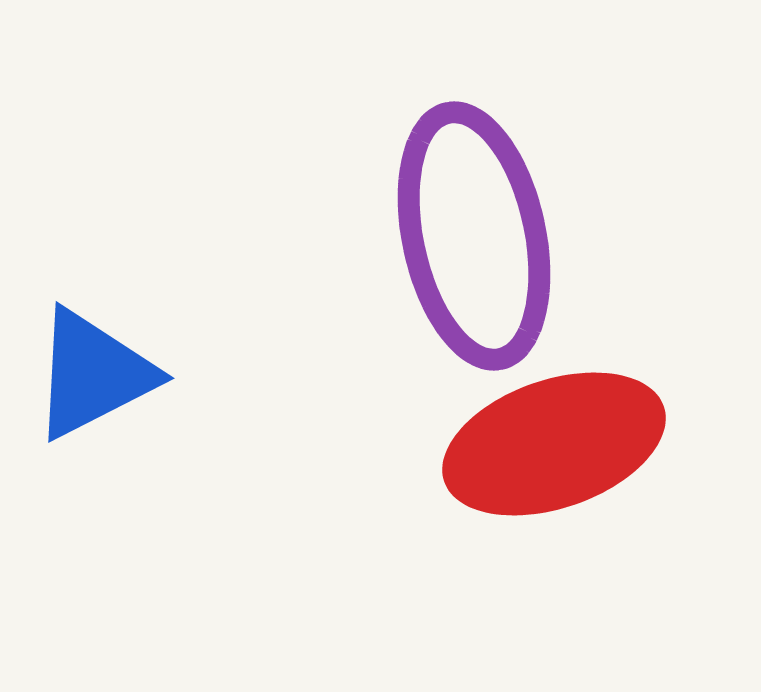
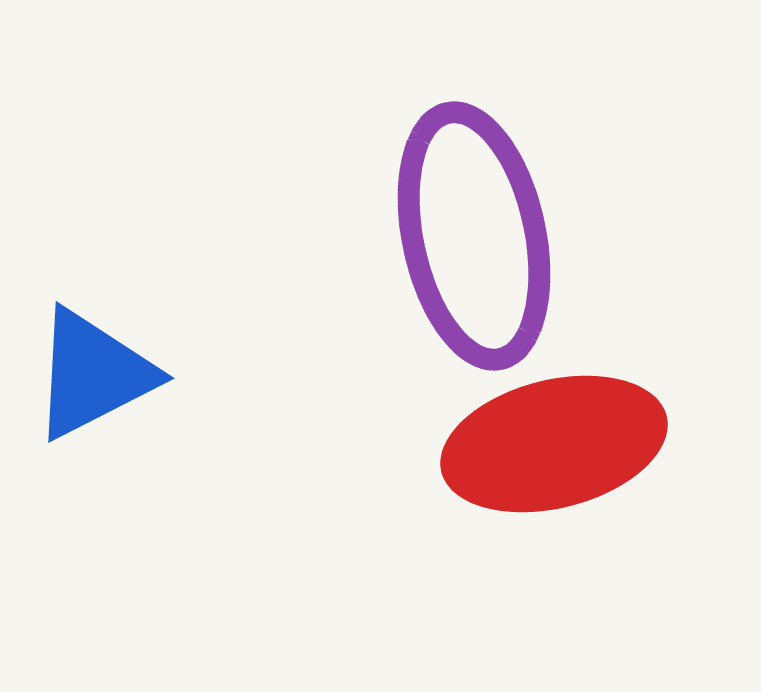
red ellipse: rotated 5 degrees clockwise
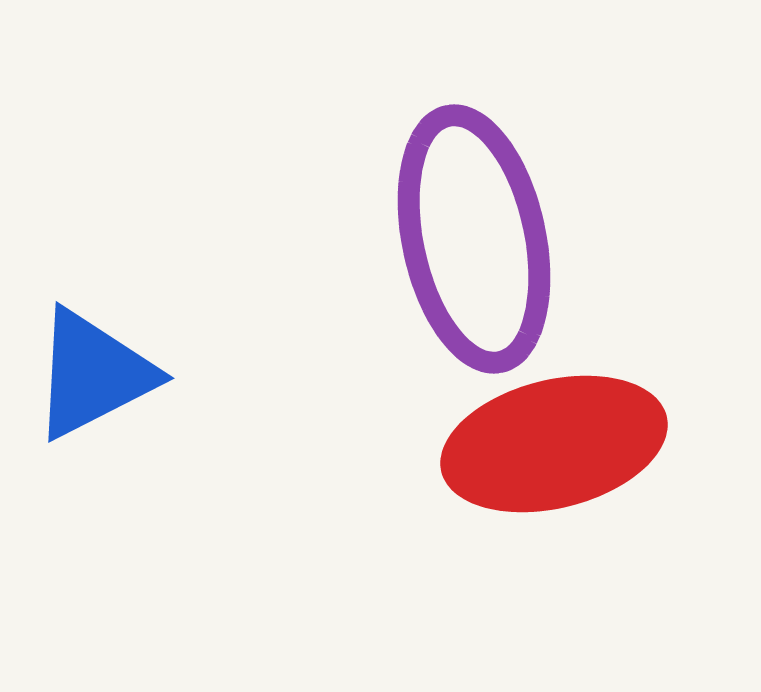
purple ellipse: moved 3 px down
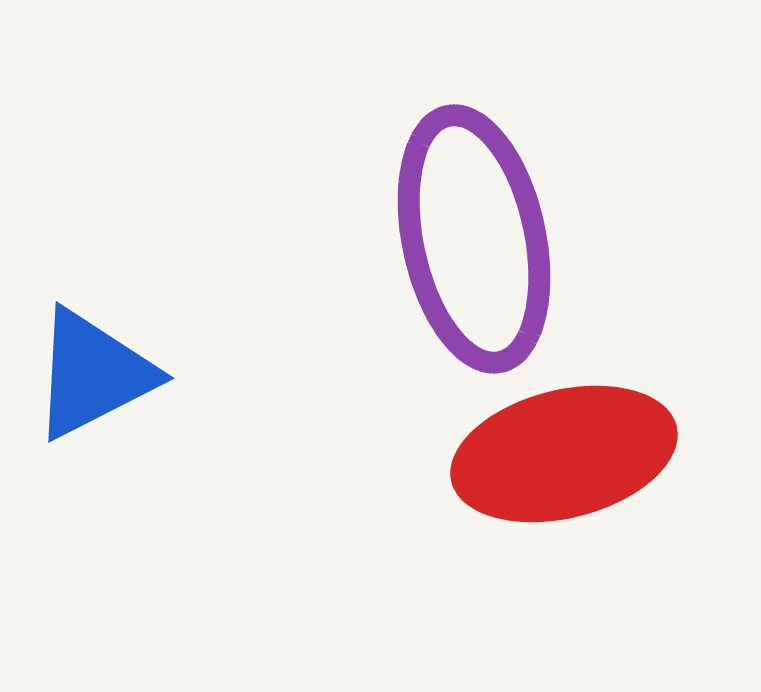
red ellipse: moved 10 px right, 10 px down
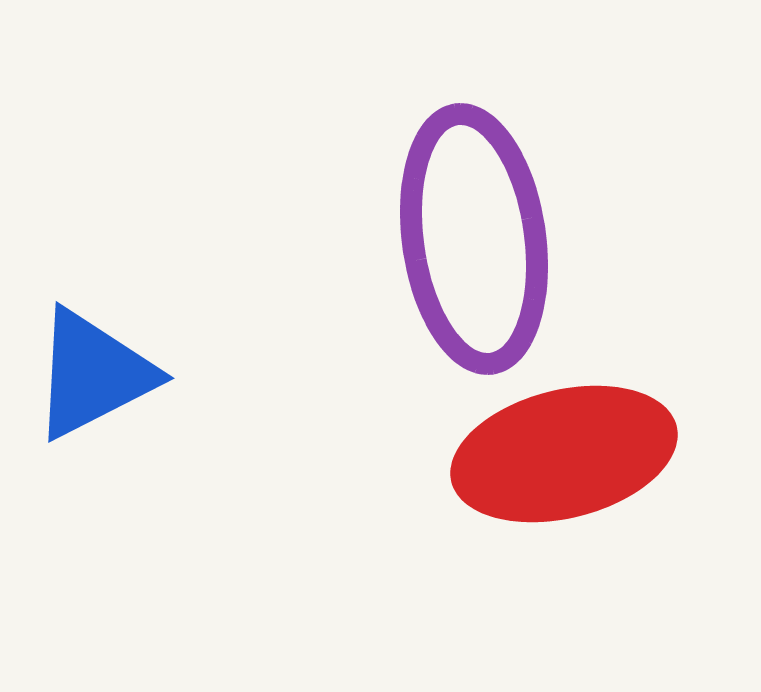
purple ellipse: rotated 4 degrees clockwise
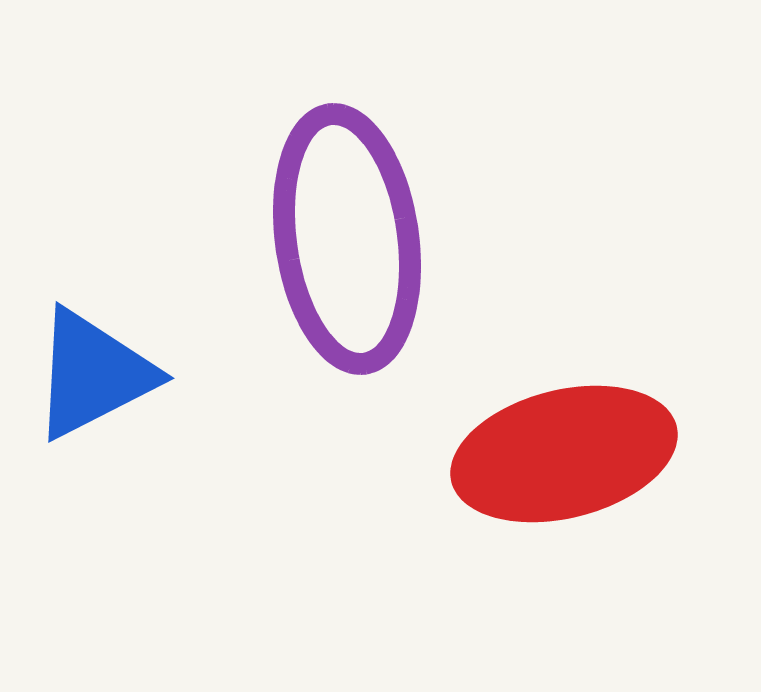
purple ellipse: moved 127 px left
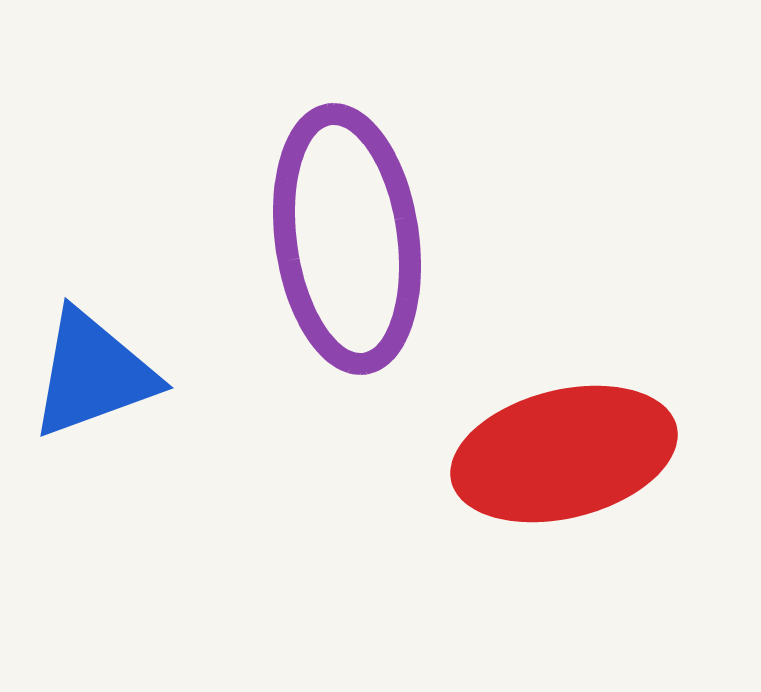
blue triangle: rotated 7 degrees clockwise
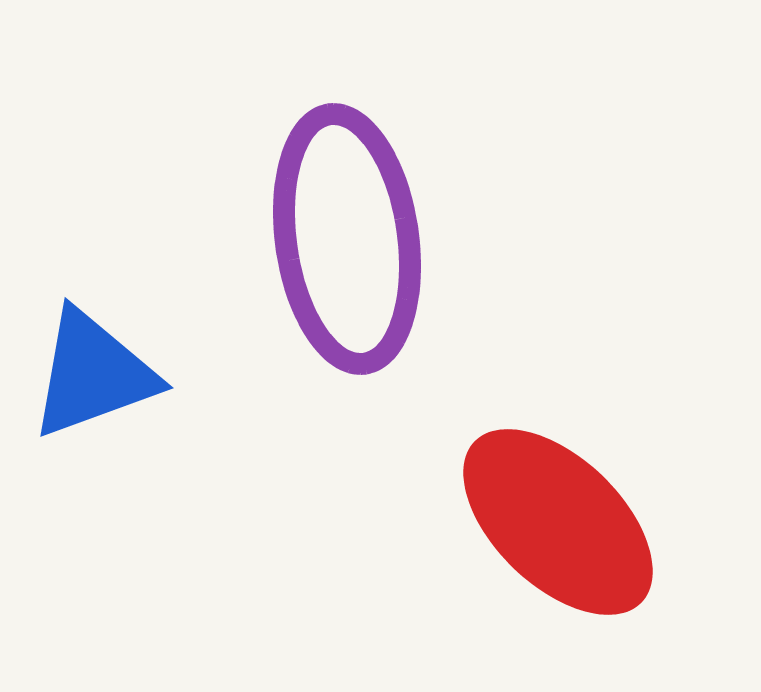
red ellipse: moved 6 px left, 68 px down; rotated 58 degrees clockwise
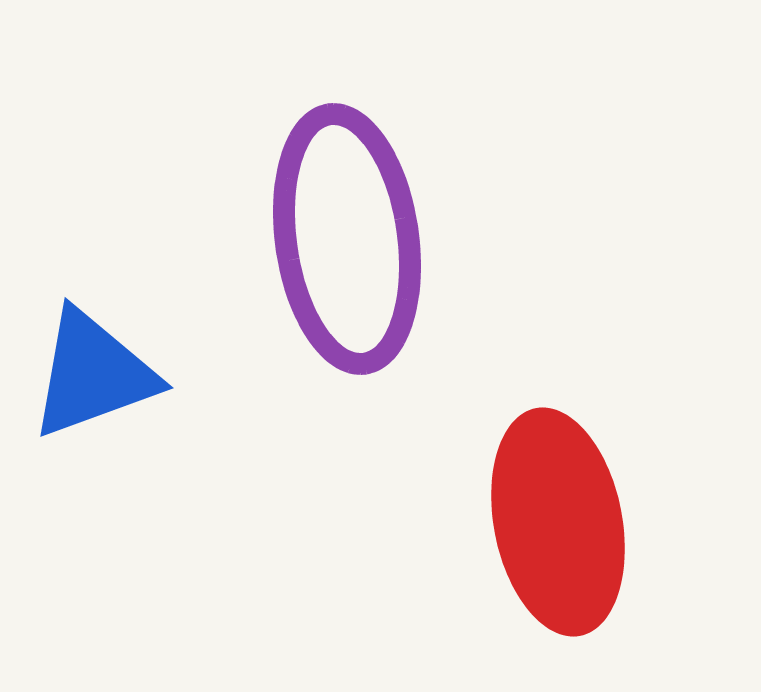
red ellipse: rotated 35 degrees clockwise
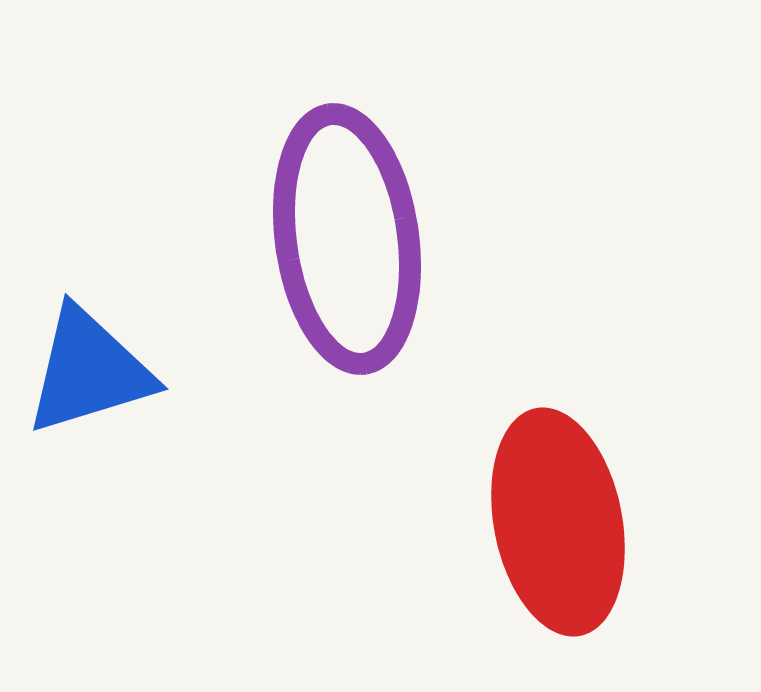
blue triangle: moved 4 px left, 3 px up; rotated 3 degrees clockwise
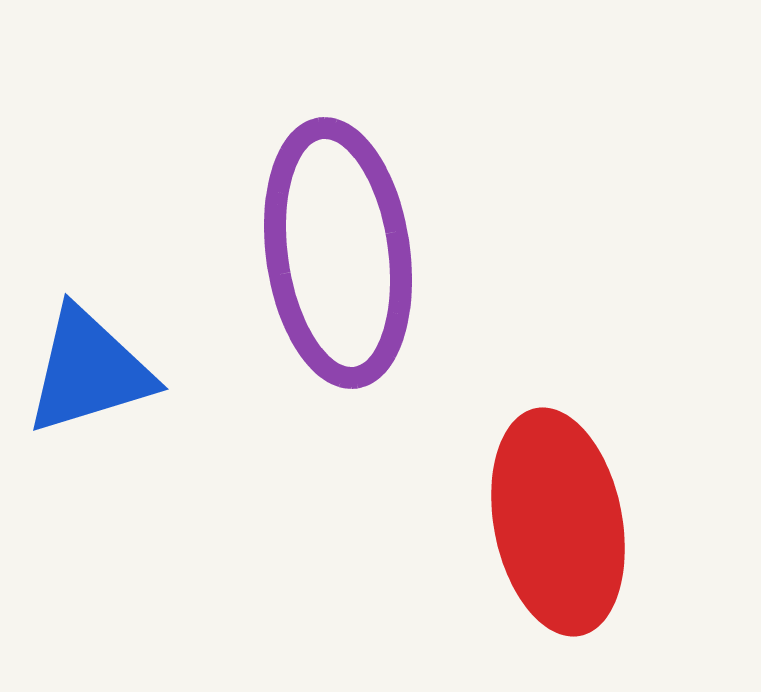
purple ellipse: moved 9 px left, 14 px down
